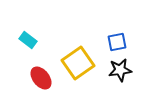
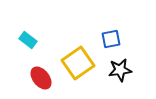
blue square: moved 6 px left, 3 px up
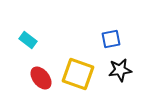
yellow square: moved 11 px down; rotated 36 degrees counterclockwise
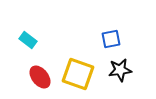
red ellipse: moved 1 px left, 1 px up
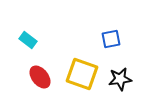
black star: moved 9 px down
yellow square: moved 4 px right
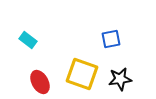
red ellipse: moved 5 px down; rotated 10 degrees clockwise
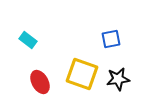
black star: moved 2 px left
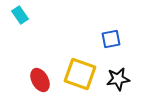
cyan rectangle: moved 8 px left, 25 px up; rotated 18 degrees clockwise
yellow square: moved 2 px left
red ellipse: moved 2 px up
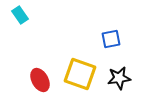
black star: moved 1 px right, 1 px up
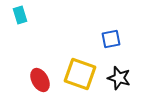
cyan rectangle: rotated 18 degrees clockwise
black star: rotated 25 degrees clockwise
